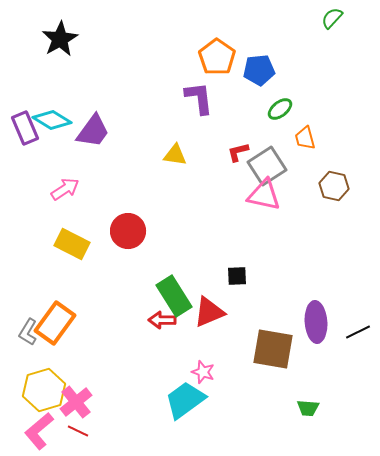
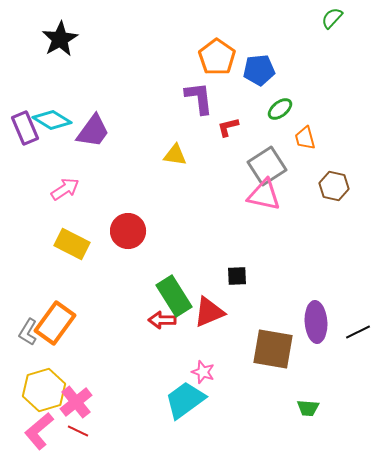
red L-shape: moved 10 px left, 25 px up
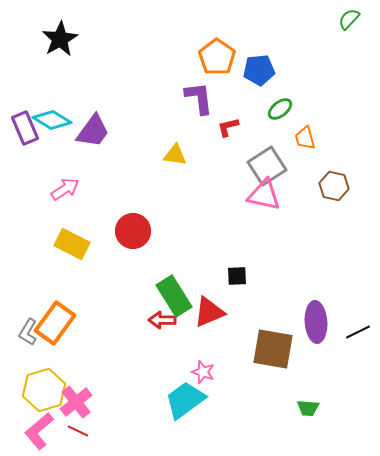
green semicircle: moved 17 px right, 1 px down
red circle: moved 5 px right
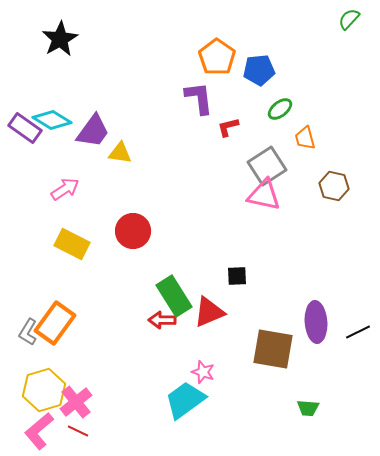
purple rectangle: rotated 32 degrees counterclockwise
yellow triangle: moved 55 px left, 2 px up
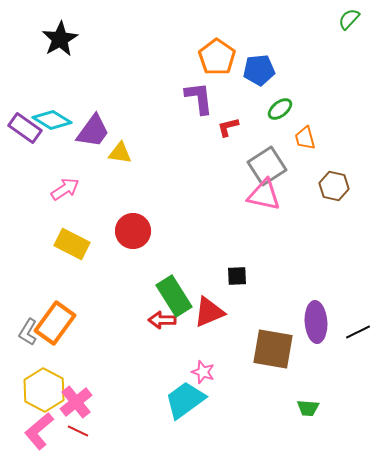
yellow hexagon: rotated 15 degrees counterclockwise
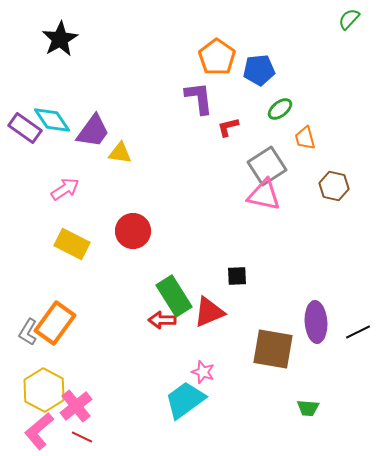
cyan diamond: rotated 24 degrees clockwise
pink cross: moved 4 px down
red line: moved 4 px right, 6 px down
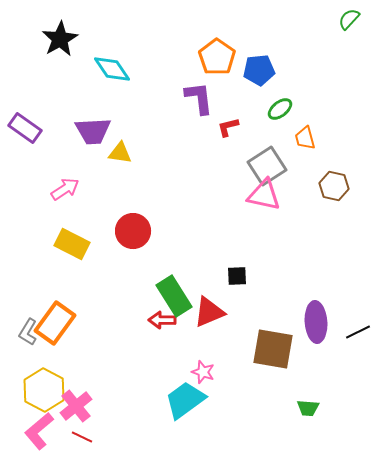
cyan diamond: moved 60 px right, 51 px up
purple trapezoid: rotated 51 degrees clockwise
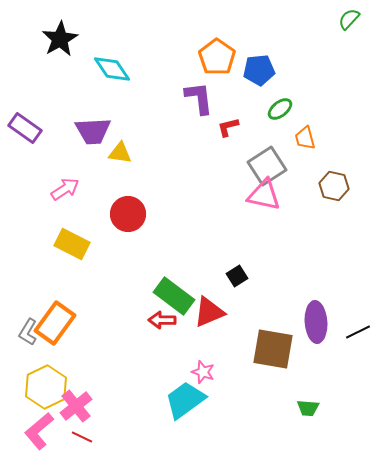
red circle: moved 5 px left, 17 px up
black square: rotated 30 degrees counterclockwise
green rectangle: rotated 21 degrees counterclockwise
yellow hexagon: moved 2 px right, 3 px up; rotated 6 degrees clockwise
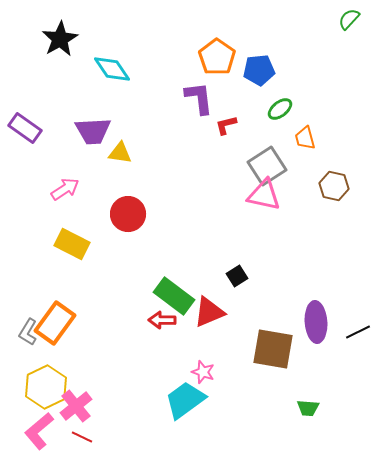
red L-shape: moved 2 px left, 2 px up
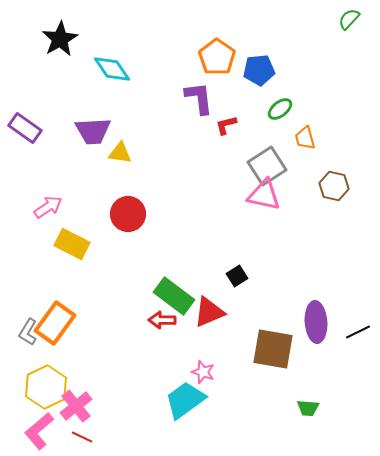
pink arrow: moved 17 px left, 18 px down
